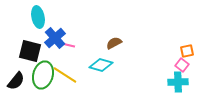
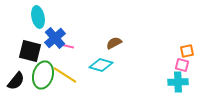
pink line: moved 1 px left, 1 px down
pink square: rotated 24 degrees counterclockwise
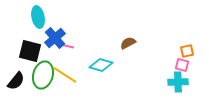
brown semicircle: moved 14 px right
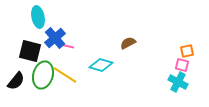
cyan cross: rotated 30 degrees clockwise
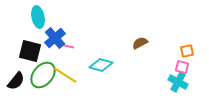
brown semicircle: moved 12 px right
pink square: moved 2 px down
green ellipse: rotated 24 degrees clockwise
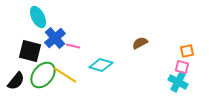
cyan ellipse: rotated 15 degrees counterclockwise
pink line: moved 6 px right
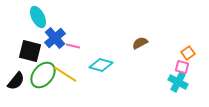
orange square: moved 1 px right, 2 px down; rotated 24 degrees counterclockwise
yellow line: moved 1 px up
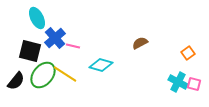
cyan ellipse: moved 1 px left, 1 px down
pink square: moved 12 px right, 17 px down
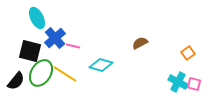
green ellipse: moved 2 px left, 2 px up; rotated 8 degrees counterclockwise
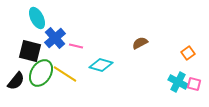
pink line: moved 3 px right
